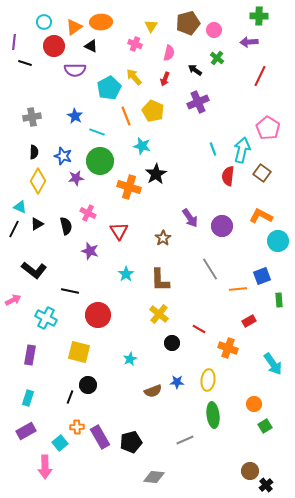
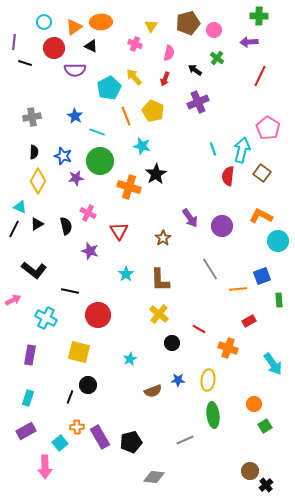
red circle at (54, 46): moved 2 px down
blue star at (177, 382): moved 1 px right, 2 px up
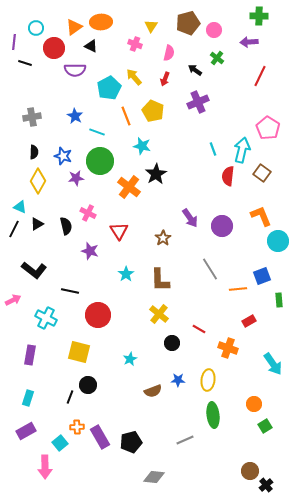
cyan circle at (44, 22): moved 8 px left, 6 px down
orange cross at (129, 187): rotated 20 degrees clockwise
orange L-shape at (261, 216): rotated 40 degrees clockwise
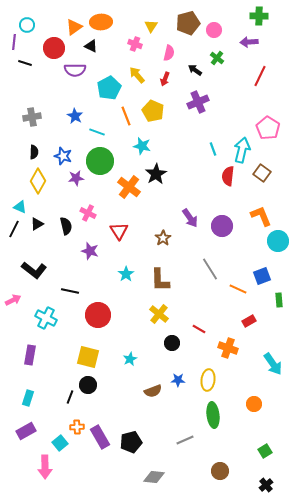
cyan circle at (36, 28): moved 9 px left, 3 px up
yellow arrow at (134, 77): moved 3 px right, 2 px up
orange line at (238, 289): rotated 30 degrees clockwise
yellow square at (79, 352): moved 9 px right, 5 px down
green square at (265, 426): moved 25 px down
brown circle at (250, 471): moved 30 px left
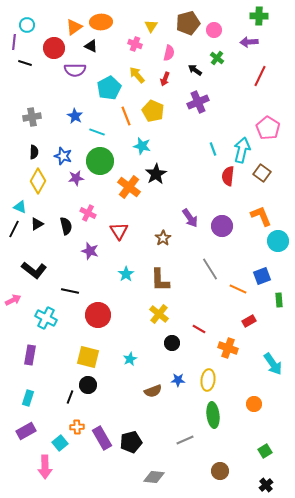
purple rectangle at (100, 437): moved 2 px right, 1 px down
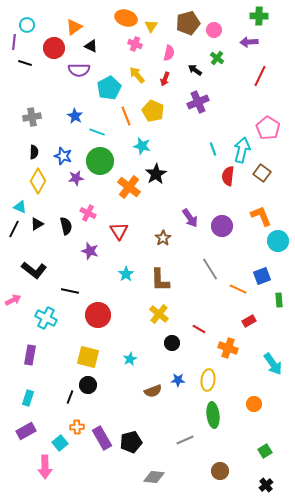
orange ellipse at (101, 22): moved 25 px right, 4 px up; rotated 20 degrees clockwise
purple semicircle at (75, 70): moved 4 px right
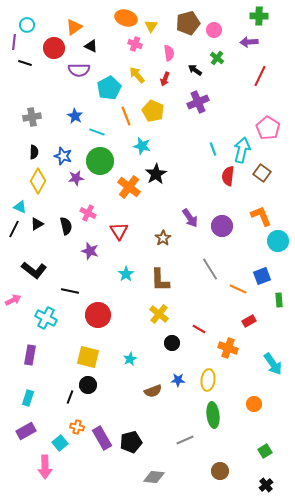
pink semicircle at (169, 53): rotated 21 degrees counterclockwise
orange cross at (77, 427): rotated 16 degrees clockwise
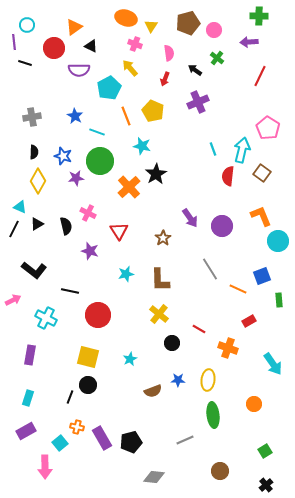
purple line at (14, 42): rotated 14 degrees counterclockwise
yellow arrow at (137, 75): moved 7 px left, 7 px up
orange cross at (129, 187): rotated 10 degrees clockwise
cyan star at (126, 274): rotated 21 degrees clockwise
